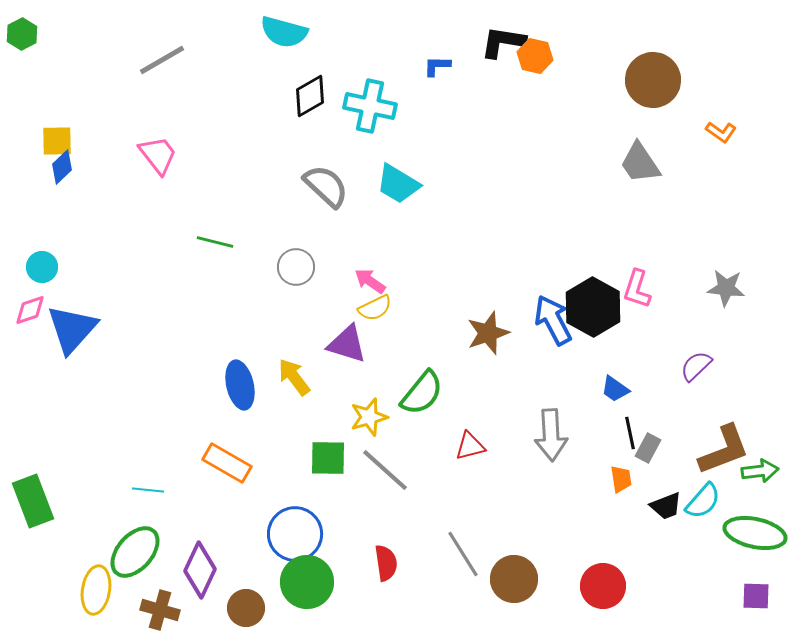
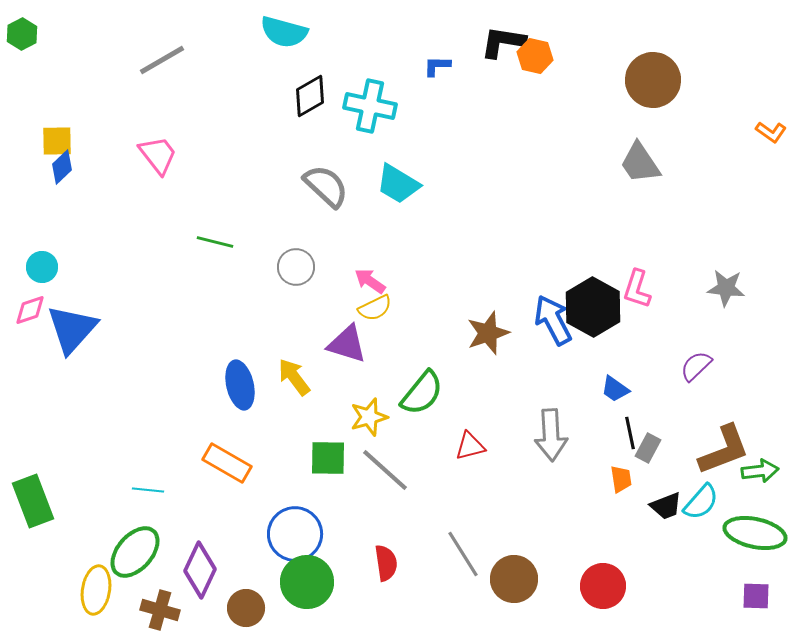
orange L-shape at (721, 132): moved 50 px right
cyan semicircle at (703, 501): moved 2 px left, 1 px down
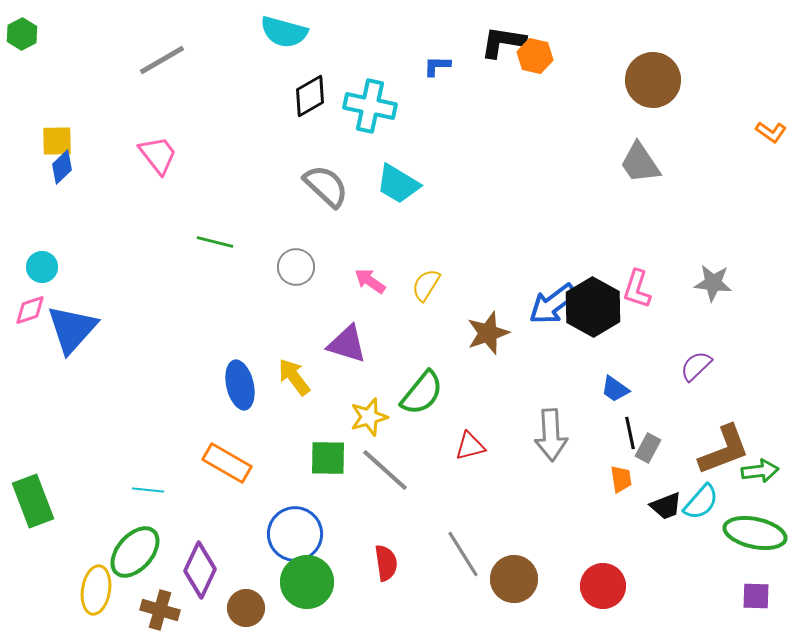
gray star at (726, 288): moved 13 px left, 5 px up
yellow semicircle at (375, 308): moved 51 px right, 23 px up; rotated 148 degrees clockwise
blue arrow at (553, 320): moved 16 px up; rotated 99 degrees counterclockwise
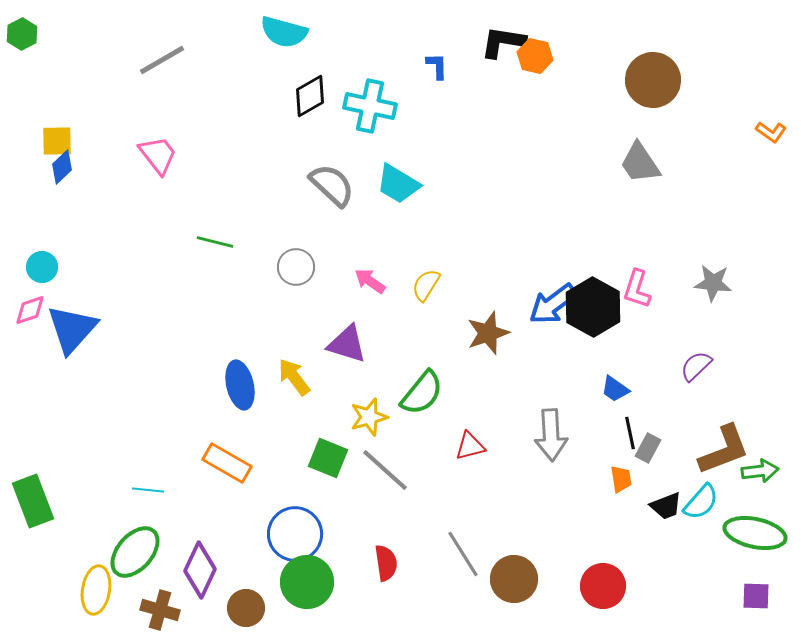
blue L-shape at (437, 66): rotated 88 degrees clockwise
gray semicircle at (326, 186): moved 6 px right, 1 px up
green square at (328, 458): rotated 21 degrees clockwise
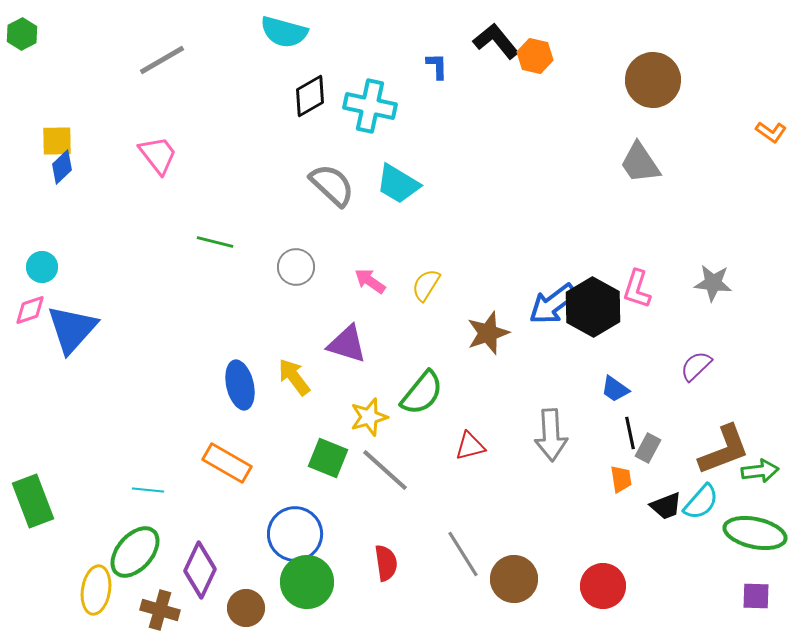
black L-shape at (503, 42): moved 7 px left, 1 px up; rotated 42 degrees clockwise
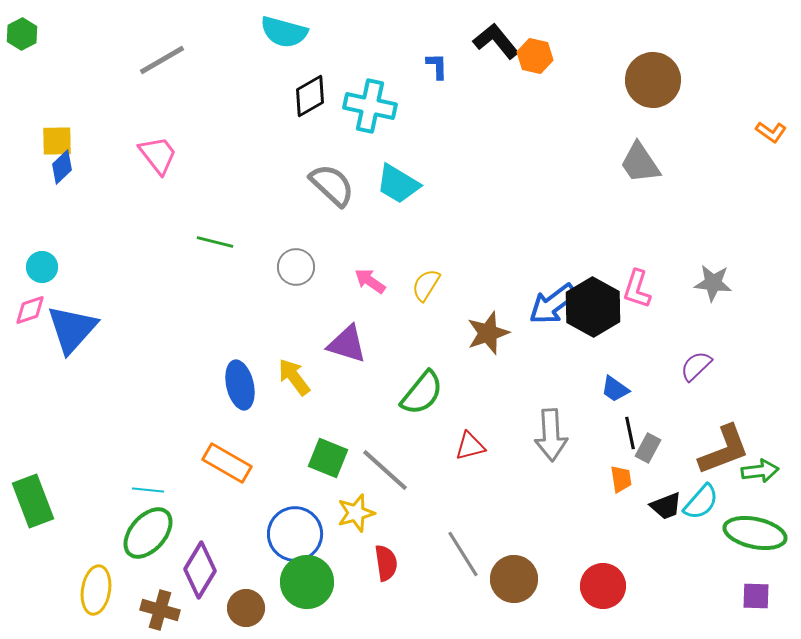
yellow star at (369, 417): moved 13 px left, 96 px down
green ellipse at (135, 552): moved 13 px right, 19 px up
purple diamond at (200, 570): rotated 6 degrees clockwise
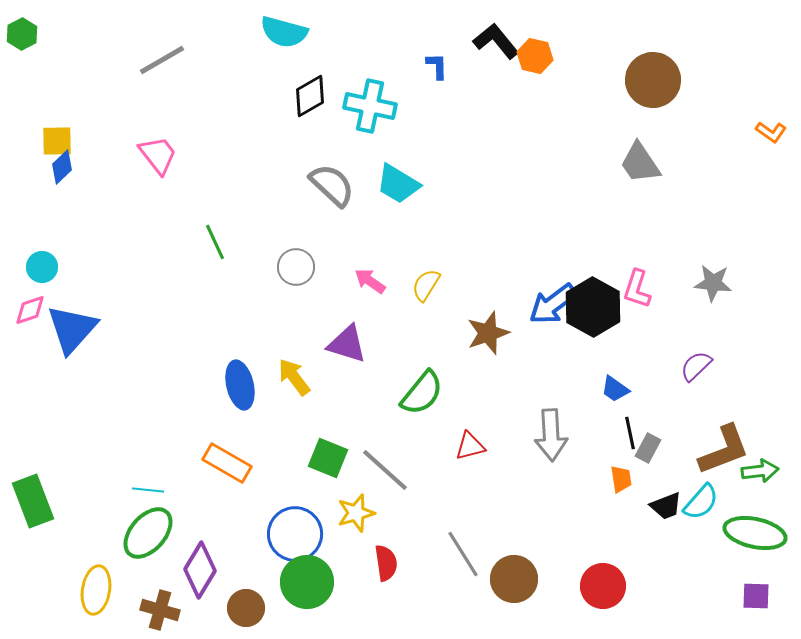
green line at (215, 242): rotated 51 degrees clockwise
